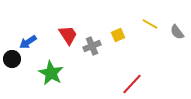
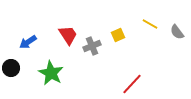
black circle: moved 1 px left, 9 px down
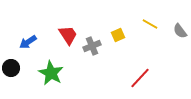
gray semicircle: moved 3 px right, 1 px up
red line: moved 8 px right, 6 px up
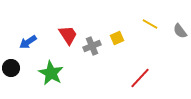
yellow square: moved 1 px left, 3 px down
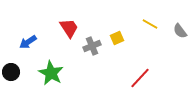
red trapezoid: moved 1 px right, 7 px up
black circle: moved 4 px down
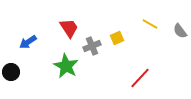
green star: moved 15 px right, 7 px up
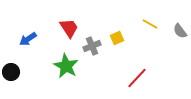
blue arrow: moved 3 px up
red line: moved 3 px left
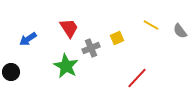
yellow line: moved 1 px right, 1 px down
gray cross: moved 1 px left, 2 px down
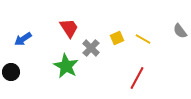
yellow line: moved 8 px left, 14 px down
blue arrow: moved 5 px left
gray cross: rotated 24 degrees counterclockwise
red line: rotated 15 degrees counterclockwise
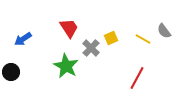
gray semicircle: moved 16 px left
yellow square: moved 6 px left
